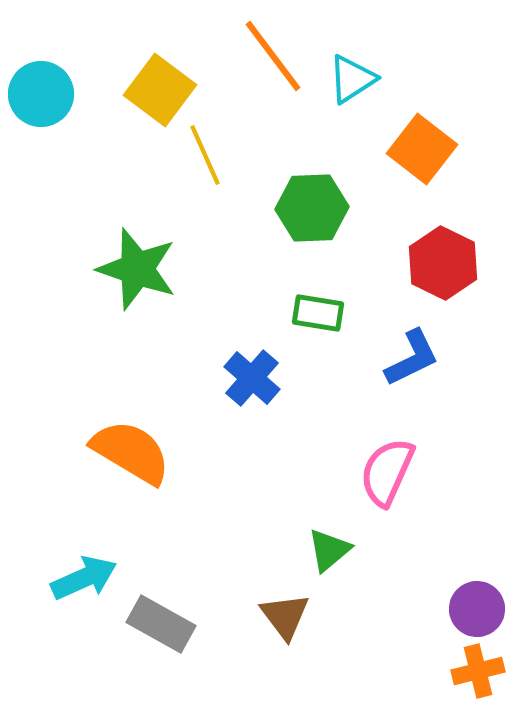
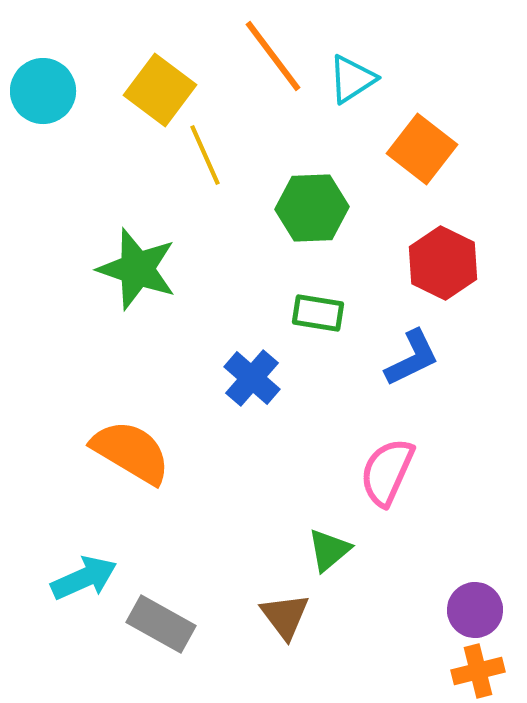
cyan circle: moved 2 px right, 3 px up
purple circle: moved 2 px left, 1 px down
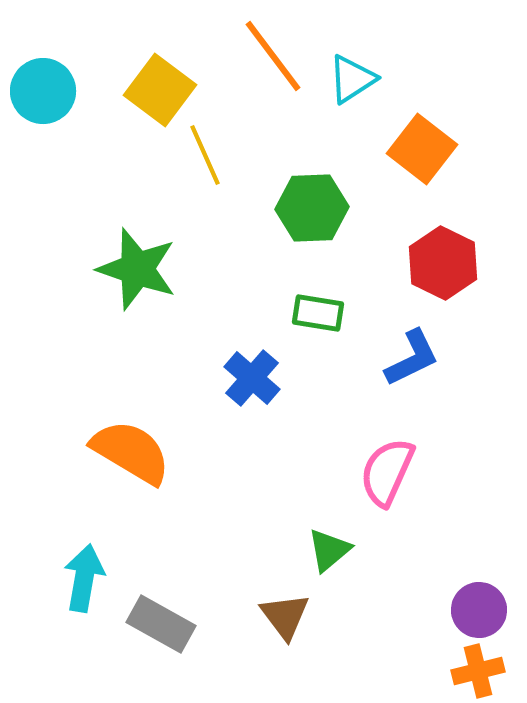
cyan arrow: rotated 56 degrees counterclockwise
purple circle: moved 4 px right
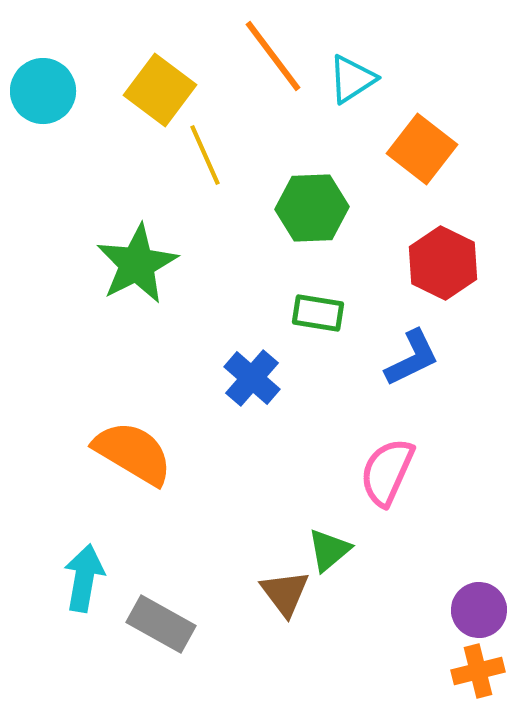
green star: moved 5 px up; rotated 26 degrees clockwise
orange semicircle: moved 2 px right, 1 px down
brown triangle: moved 23 px up
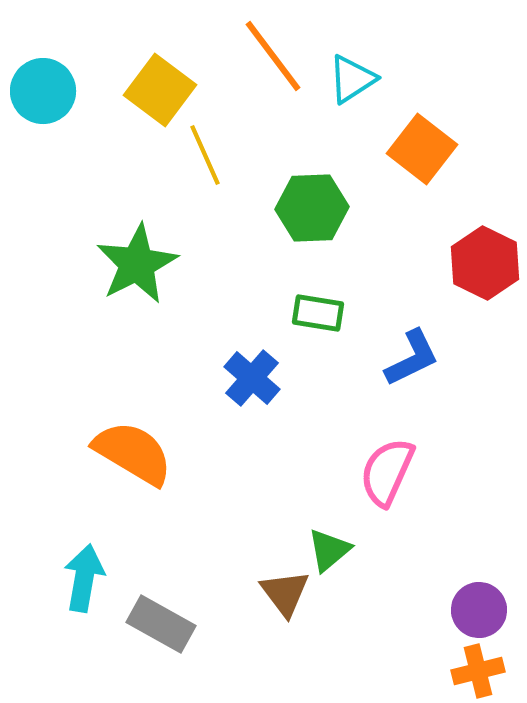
red hexagon: moved 42 px right
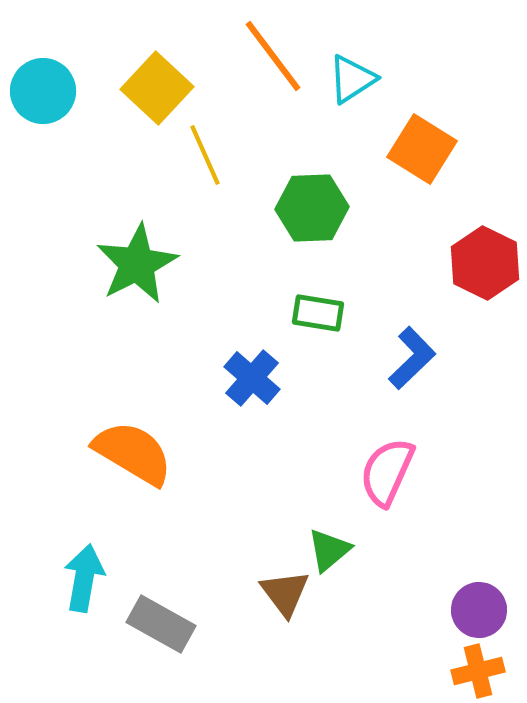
yellow square: moved 3 px left, 2 px up; rotated 6 degrees clockwise
orange square: rotated 6 degrees counterclockwise
blue L-shape: rotated 18 degrees counterclockwise
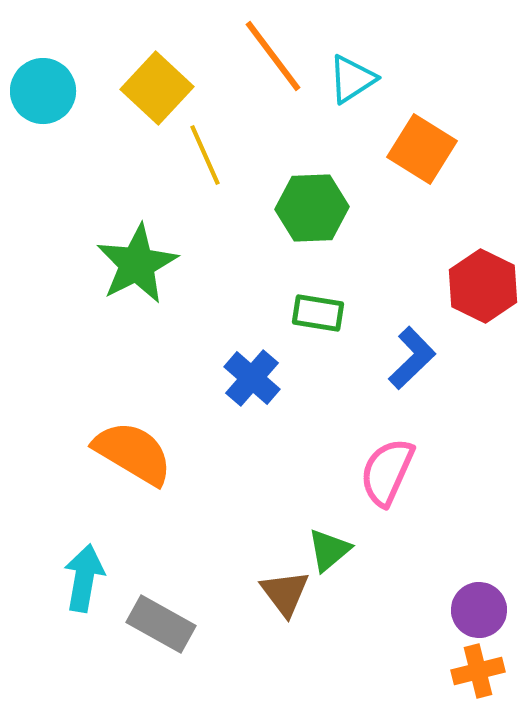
red hexagon: moved 2 px left, 23 px down
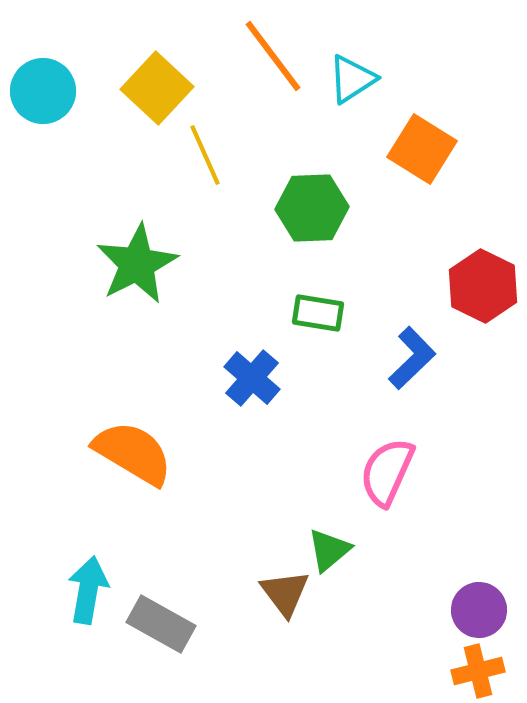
cyan arrow: moved 4 px right, 12 px down
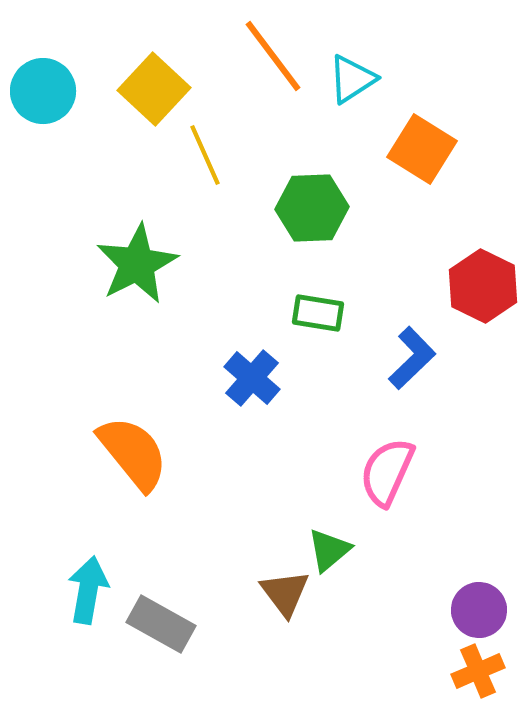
yellow square: moved 3 px left, 1 px down
orange semicircle: rotated 20 degrees clockwise
orange cross: rotated 9 degrees counterclockwise
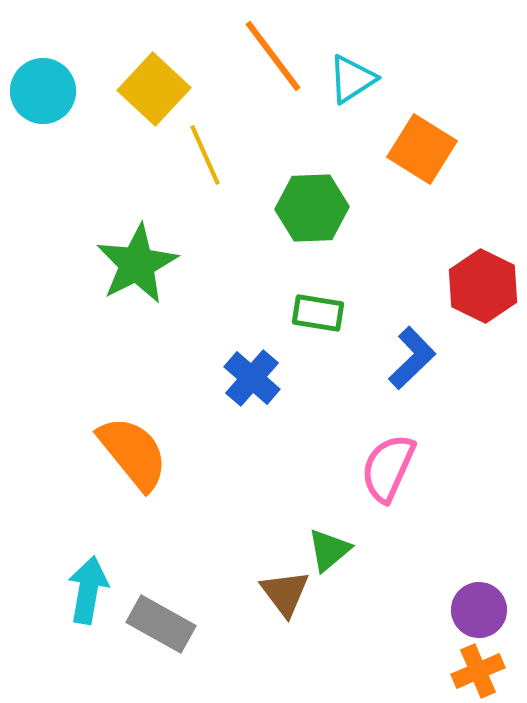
pink semicircle: moved 1 px right, 4 px up
